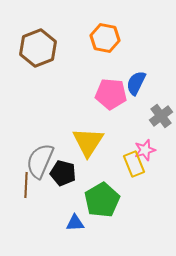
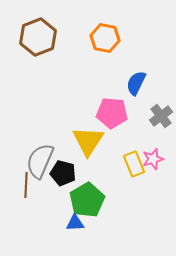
brown hexagon: moved 11 px up
pink pentagon: moved 1 px right, 19 px down
yellow triangle: moved 1 px up
pink star: moved 8 px right, 9 px down
green pentagon: moved 15 px left
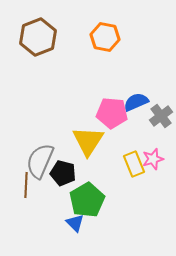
orange hexagon: moved 1 px up
blue semicircle: moved 19 px down; rotated 40 degrees clockwise
blue triangle: rotated 48 degrees clockwise
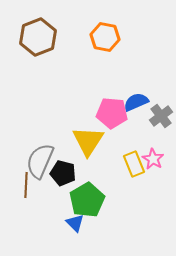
pink star: rotated 25 degrees counterclockwise
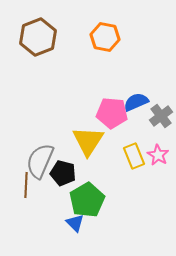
pink star: moved 5 px right, 4 px up
yellow rectangle: moved 8 px up
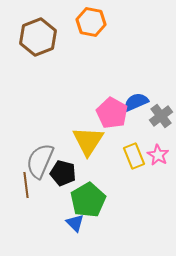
orange hexagon: moved 14 px left, 15 px up
pink pentagon: rotated 24 degrees clockwise
brown line: rotated 10 degrees counterclockwise
green pentagon: moved 1 px right
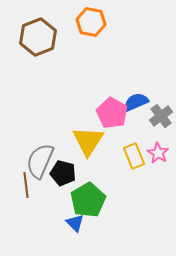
pink star: moved 2 px up
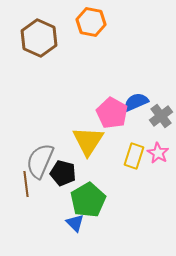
brown hexagon: moved 1 px right, 1 px down; rotated 15 degrees counterclockwise
yellow rectangle: rotated 40 degrees clockwise
brown line: moved 1 px up
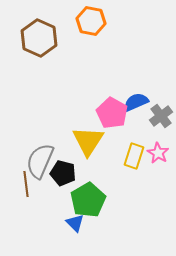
orange hexagon: moved 1 px up
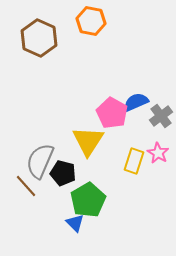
yellow rectangle: moved 5 px down
brown line: moved 2 px down; rotated 35 degrees counterclockwise
